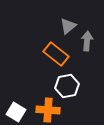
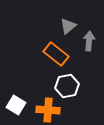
gray arrow: moved 2 px right
white square: moved 7 px up
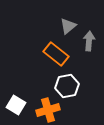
orange cross: rotated 20 degrees counterclockwise
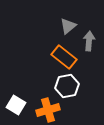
orange rectangle: moved 8 px right, 3 px down
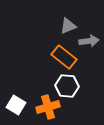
gray triangle: rotated 18 degrees clockwise
gray arrow: rotated 78 degrees clockwise
white hexagon: rotated 15 degrees clockwise
orange cross: moved 3 px up
